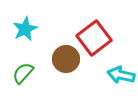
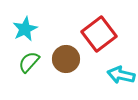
red square: moved 5 px right, 4 px up
green semicircle: moved 6 px right, 11 px up
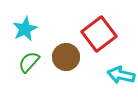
brown circle: moved 2 px up
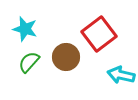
cyan star: rotated 30 degrees counterclockwise
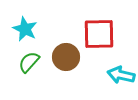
cyan star: rotated 10 degrees clockwise
red square: rotated 36 degrees clockwise
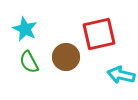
red square: rotated 12 degrees counterclockwise
green semicircle: rotated 70 degrees counterclockwise
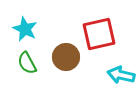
green semicircle: moved 2 px left, 1 px down
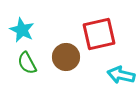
cyan star: moved 3 px left, 1 px down
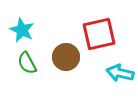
cyan arrow: moved 1 px left, 2 px up
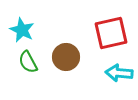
red square: moved 12 px right, 1 px up
green semicircle: moved 1 px right, 1 px up
cyan arrow: moved 1 px left; rotated 8 degrees counterclockwise
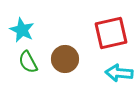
brown circle: moved 1 px left, 2 px down
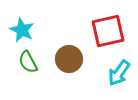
red square: moved 3 px left, 2 px up
brown circle: moved 4 px right
cyan arrow: rotated 60 degrees counterclockwise
